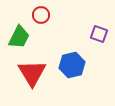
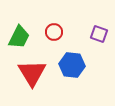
red circle: moved 13 px right, 17 px down
blue hexagon: rotated 20 degrees clockwise
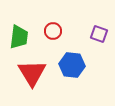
red circle: moved 1 px left, 1 px up
green trapezoid: rotated 20 degrees counterclockwise
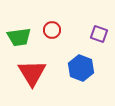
red circle: moved 1 px left, 1 px up
green trapezoid: rotated 75 degrees clockwise
blue hexagon: moved 9 px right, 3 px down; rotated 15 degrees clockwise
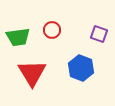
green trapezoid: moved 1 px left
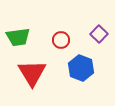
red circle: moved 9 px right, 10 px down
purple square: rotated 24 degrees clockwise
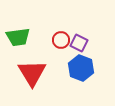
purple square: moved 20 px left, 9 px down; rotated 18 degrees counterclockwise
